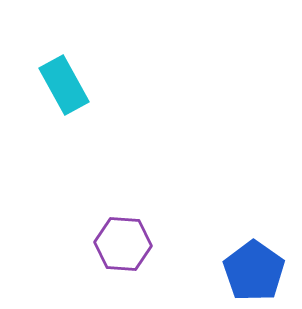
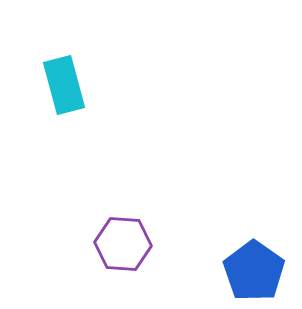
cyan rectangle: rotated 14 degrees clockwise
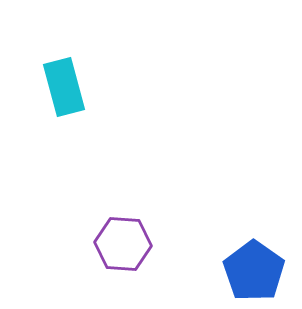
cyan rectangle: moved 2 px down
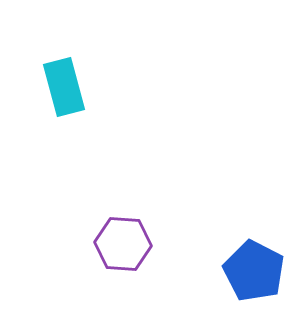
blue pentagon: rotated 8 degrees counterclockwise
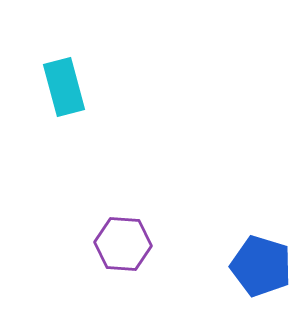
blue pentagon: moved 7 px right, 5 px up; rotated 10 degrees counterclockwise
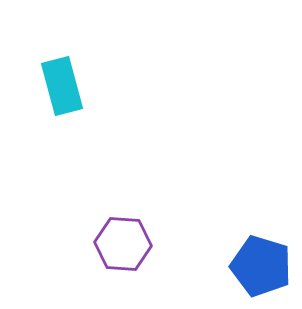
cyan rectangle: moved 2 px left, 1 px up
